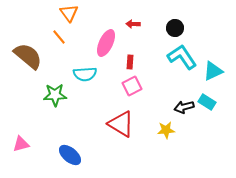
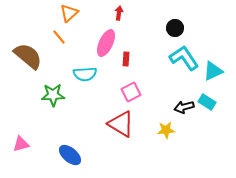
orange triangle: rotated 24 degrees clockwise
red arrow: moved 14 px left, 11 px up; rotated 96 degrees clockwise
cyan L-shape: moved 2 px right, 1 px down
red rectangle: moved 4 px left, 3 px up
pink square: moved 1 px left, 6 px down
green star: moved 2 px left
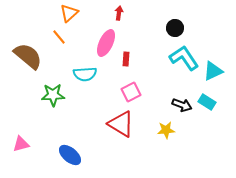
black arrow: moved 2 px left, 2 px up; rotated 144 degrees counterclockwise
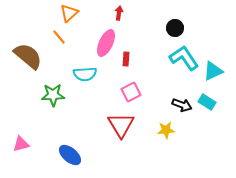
red triangle: moved 1 px down; rotated 28 degrees clockwise
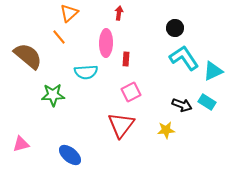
pink ellipse: rotated 24 degrees counterclockwise
cyan semicircle: moved 1 px right, 2 px up
red triangle: rotated 8 degrees clockwise
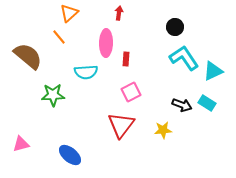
black circle: moved 1 px up
cyan rectangle: moved 1 px down
yellow star: moved 3 px left
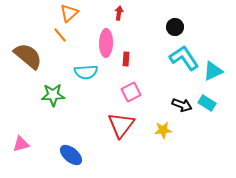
orange line: moved 1 px right, 2 px up
blue ellipse: moved 1 px right
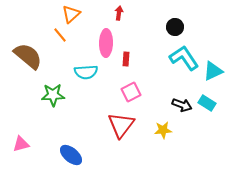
orange triangle: moved 2 px right, 1 px down
